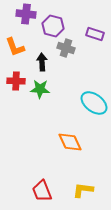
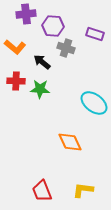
purple cross: rotated 12 degrees counterclockwise
purple hexagon: rotated 10 degrees counterclockwise
orange L-shape: rotated 30 degrees counterclockwise
black arrow: rotated 48 degrees counterclockwise
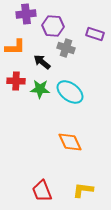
orange L-shape: rotated 40 degrees counterclockwise
cyan ellipse: moved 24 px left, 11 px up
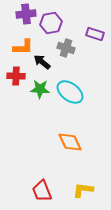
purple hexagon: moved 2 px left, 3 px up; rotated 15 degrees counterclockwise
orange L-shape: moved 8 px right
red cross: moved 5 px up
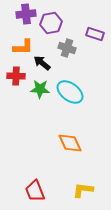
gray cross: moved 1 px right
black arrow: moved 1 px down
orange diamond: moved 1 px down
red trapezoid: moved 7 px left
